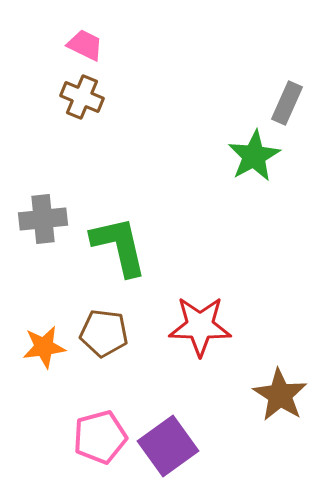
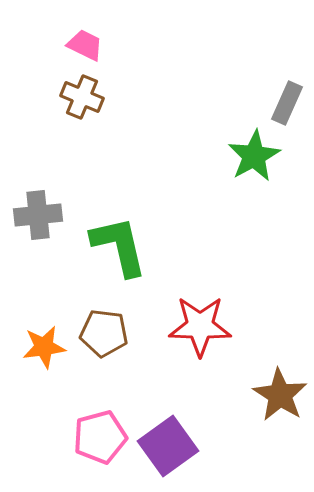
gray cross: moved 5 px left, 4 px up
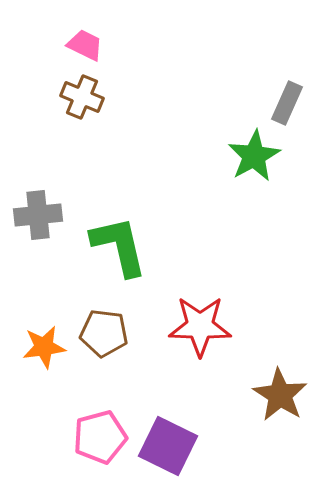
purple square: rotated 28 degrees counterclockwise
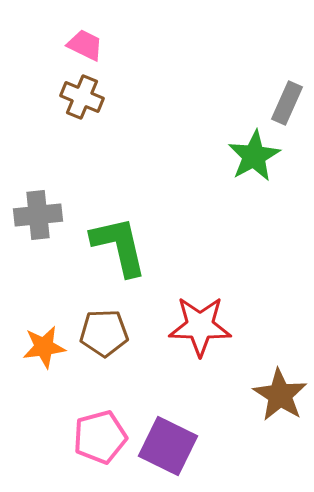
brown pentagon: rotated 9 degrees counterclockwise
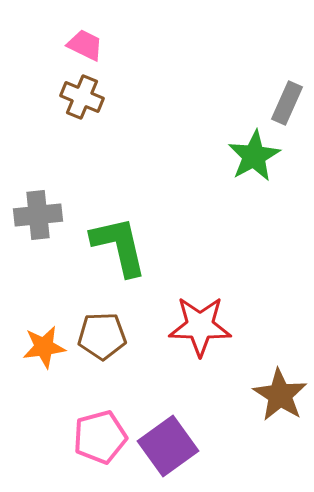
brown pentagon: moved 2 px left, 3 px down
purple square: rotated 28 degrees clockwise
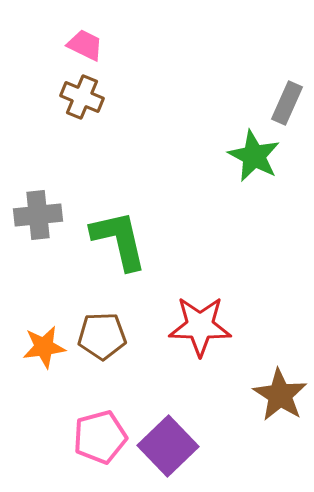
green star: rotated 16 degrees counterclockwise
green L-shape: moved 6 px up
purple square: rotated 8 degrees counterclockwise
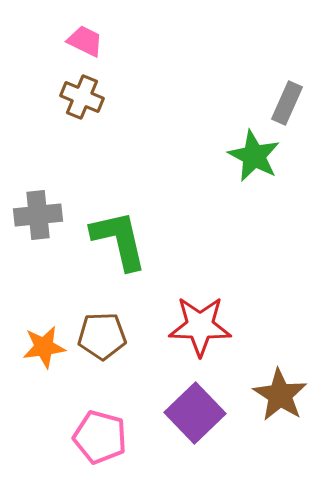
pink trapezoid: moved 4 px up
pink pentagon: rotated 30 degrees clockwise
purple square: moved 27 px right, 33 px up
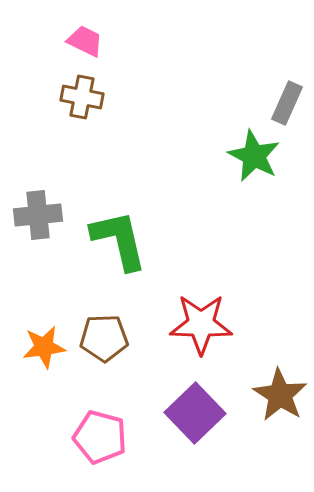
brown cross: rotated 12 degrees counterclockwise
red star: moved 1 px right, 2 px up
brown pentagon: moved 2 px right, 2 px down
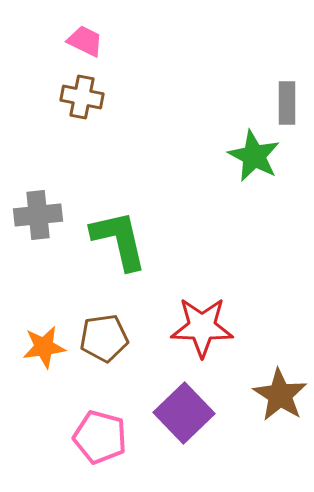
gray rectangle: rotated 24 degrees counterclockwise
red star: moved 1 px right, 3 px down
brown pentagon: rotated 6 degrees counterclockwise
purple square: moved 11 px left
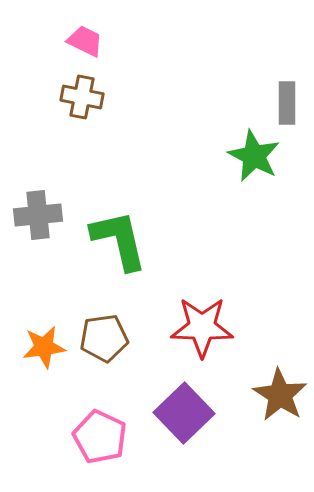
pink pentagon: rotated 10 degrees clockwise
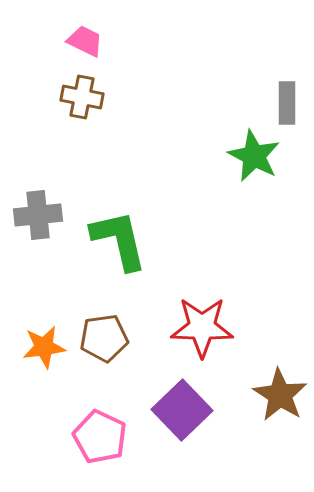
purple square: moved 2 px left, 3 px up
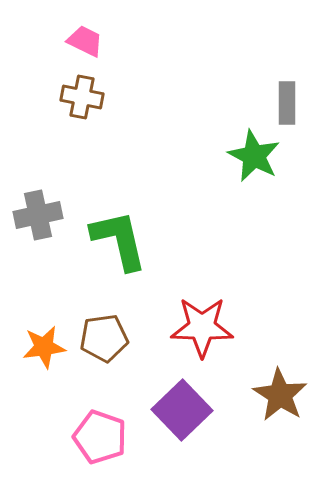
gray cross: rotated 6 degrees counterclockwise
pink pentagon: rotated 6 degrees counterclockwise
